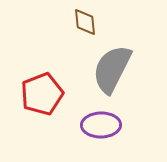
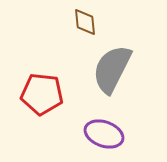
red pentagon: rotated 27 degrees clockwise
purple ellipse: moved 3 px right, 9 px down; rotated 21 degrees clockwise
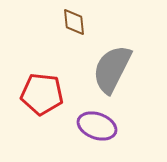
brown diamond: moved 11 px left
purple ellipse: moved 7 px left, 8 px up
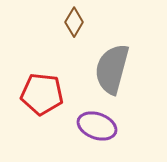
brown diamond: rotated 36 degrees clockwise
gray semicircle: rotated 12 degrees counterclockwise
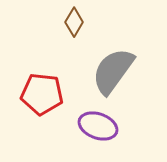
gray semicircle: moved 1 px right, 2 px down; rotated 21 degrees clockwise
purple ellipse: moved 1 px right
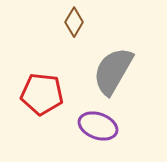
gray semicircle: rotated 6 degrees counterclockwise
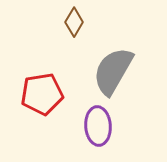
red pentagon: rotated 15 degrees counterclockwise
purple ellipse: rotated 66 degrees clockwise
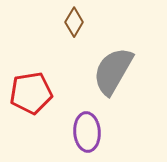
red pentagon: moved 11 px left, 1 px up
purple ellipse: moved 11 px left, 6 px down
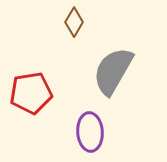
purple ellipse: moved 3 px right
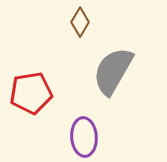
brown diamond: moved 6 px right
purple ellipse: moved 6 px left, 5 px down
